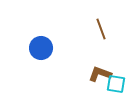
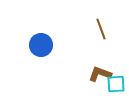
blue circle: moved 3 px up
cyan square: rotated 12 degrees counterclockwise
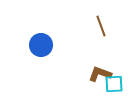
brown line: moved 3 px up
cyan square: moved 2 px left
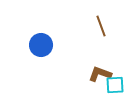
cyan square: moved 1 px right, 1 px down
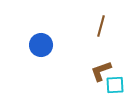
brown line: rotated 35 degrees clockwise
brown L-shape: moved 1 px right, 3 px up; rotated 40 degrees counterclockwise
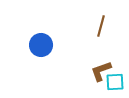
cyan square: moved 3 px up
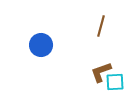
brown L-shape: moved 1 px down
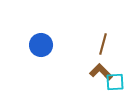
brown line: moved 2 px right, 18 px down
brown L-shape: rotated 65 degrees clockwise
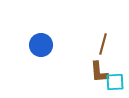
brown L-shape: moved 2 px left; rotated 140 degrees counterclockwise
